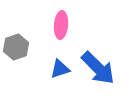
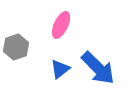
pink ellipse: rotated 20 degrees clockwise
blue triangle: rotated 20 degrees counterclockwise
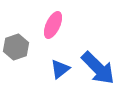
pink ellipse: moved 8 px left
